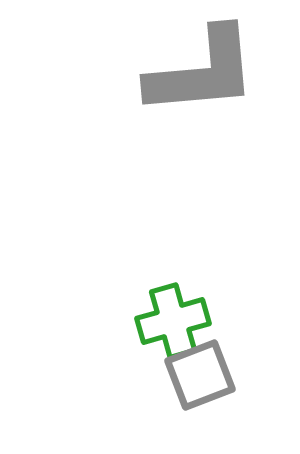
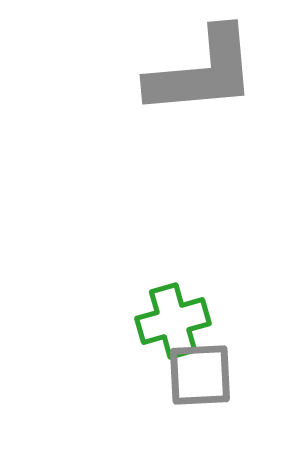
gray square: rotated 18 degrees clockwise
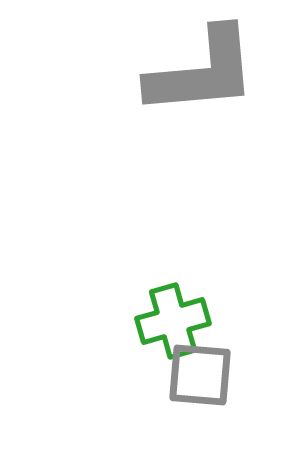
gray square: rotated 8 degrees clockwise
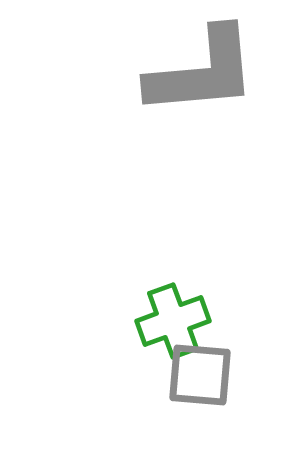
green cross: rotated 4 degrees counterclockwise
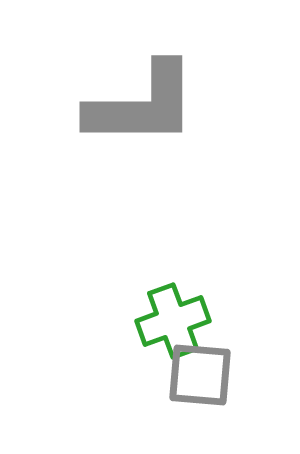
gray L-shape: moved 60 px left, 33 px down; rotated 5 degrees clockwise
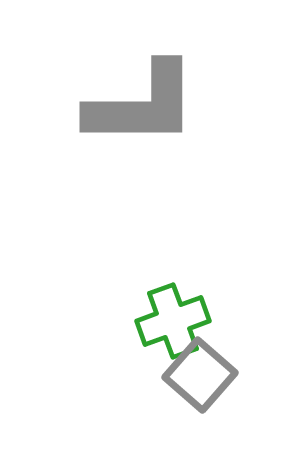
gray square: rotated 36 degrees clockwise
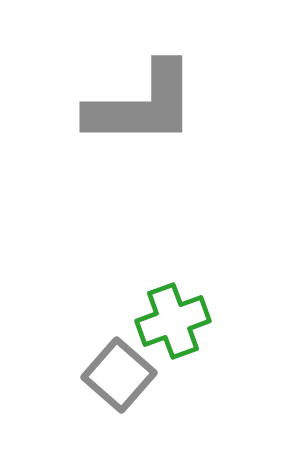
gray square: moved 81 px left
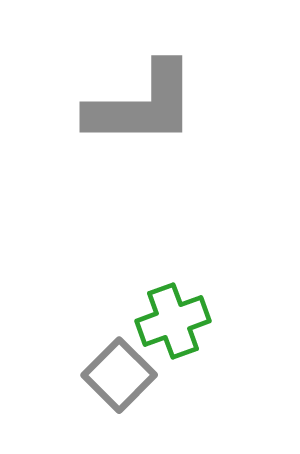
gray square: rotated 4 degrees clockwise
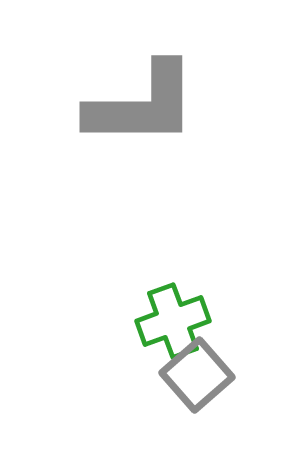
gray square: moved 78 px right; rotated 4 degrees clockwise
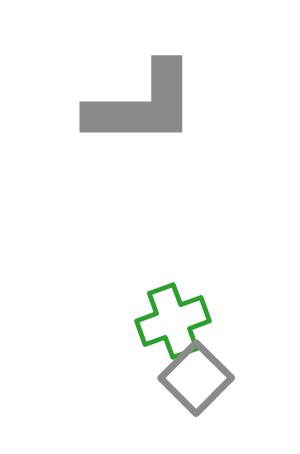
gray square: moved 1 px left, 3 px down; rotated 4 degrees counterclockwise
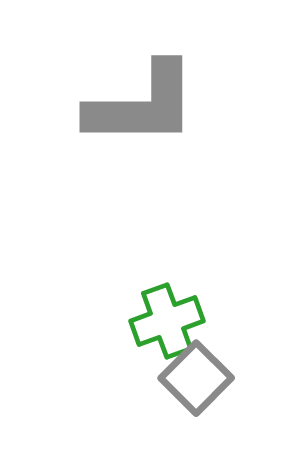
green cross: moved 6 px left
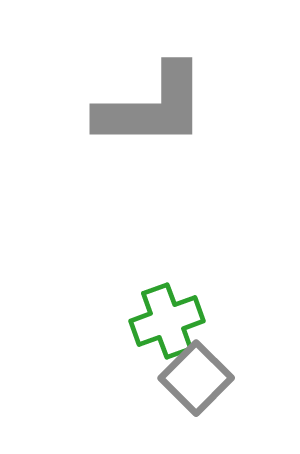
gray L-shape: moved 10 px right, 2 px down
